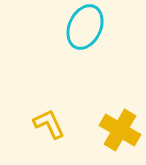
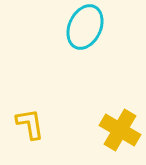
yellow L-shape: moved 19 px left; rotated 16 degrees clockwise
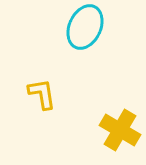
yellow L-shape: moved 12 px right, 30 px up
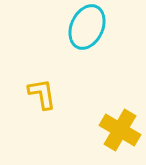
cyan ellipse: moved 2 px right
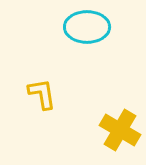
cyan ellipse: rotated 66 degrees clockwise
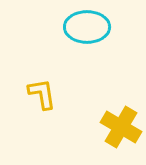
yellow cross: moved 1 px right, 3 px up
